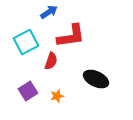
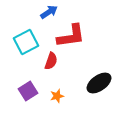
black ellipse: moved 3 px right, 4 px down; rotated 60 degrees counterclockwise
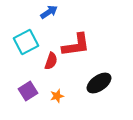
red L-shape: moved 5 px right, 9 px down
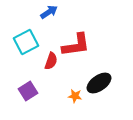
orange star: moved 18 px right; rotated 24 degrees clockwise
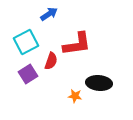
blue arrow: moved 2 px down
red L-shape: moved 1 px right, 1 px up
black ellipse: rotated 40 degrees clockwise
purple square: moved 17 px up
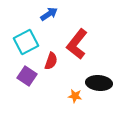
red L-shape: rotated 136 degrees clockwise
purple square: moved 1 px left, 2 px down; rotated 24 degrees counterclockwise
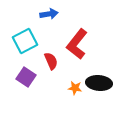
blue arrow: rotated 24 degrees clockwise
cyan square: moved 1 px left, 1 px up
red semicircle: rotated 42 degrees counterclockwise
purple square: moved 1 px left, 1 px down
orange star: moved 8 px up
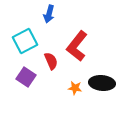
blue arrow: rotated 114 degrees clockwise
red L-shape: moved 2 px down
black ellipse: moved 3 px right
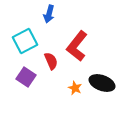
black ellipse: rotated 15 degrees clockwise
orange star: rotated 16 degrees clockwise
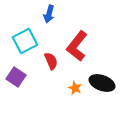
purple square: moved 10 px left
